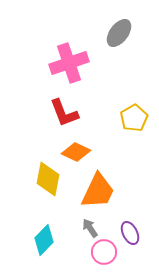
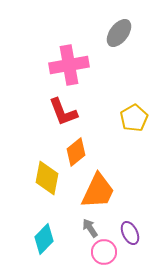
pink cross: moved 2 px down; rotated 9 degrees clockwise
red L-shape: moved 1 px left, 1 px up
orange diamond: rotated 64 degrees counterclockwise
yellow diamond: moved 1 px left, 1 px up
cyan diamond: moved 1 px up
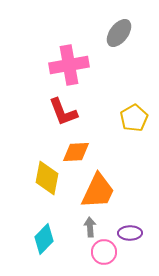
orange diamond: rotated 36 degrees clockwise
gray arrow: moved 1 px up; rotated 30 degrees clockwise
purple ellipse: rotated 65 degrees counterclockwise
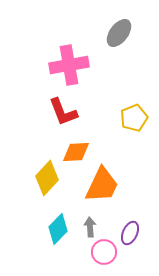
yellow pentagon: rotated 8 degrees clockwise
yellow diamond: rotated 32 degrees clockwise
orange trapezoid: moved 4 px right, 6 px up
purple ellipse: rotated 65 degrees counterclockwise
cyan diamond: moved 14 px right, 10 px up
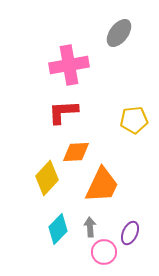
red L-shape: rotated 108 degrees clockwise
yellow pentagon: moved 2 px down; rotated 16 degrees clockwise
